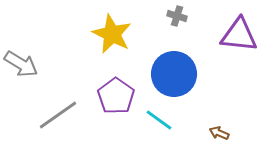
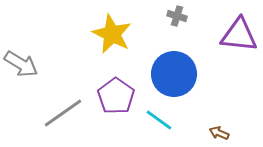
gray line: moved 5 px right, 2 px up
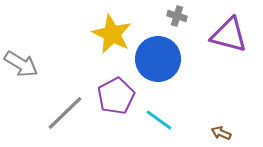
purple triangle: moved 10 px left; rotated 9 degrees clockwise
blue circle: moved 16 px left, 15 px up
purple pentagon: rotated 9 degrees clockwise
gray line: moved 2 px right; rotated 9 degrees counterclockwise
brown arrow: moved 2 px right
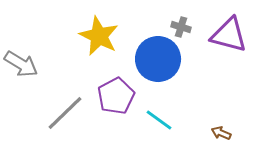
gray cross: moved 4 px right, 11 px down
yellow star: moved 13 px left, 2 px down
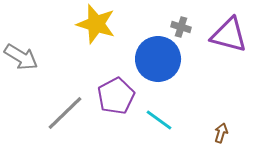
yellow star: moved 3 px left, 12 px up; rotated 9 degrees counterclockwise
gray arrow: moved 7 px up
brown arrow: rotated 84 degrees clockwise
